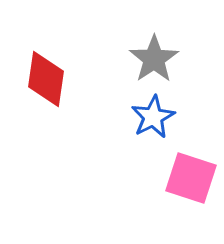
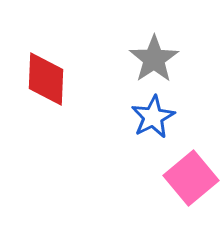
red diamond: rotated 6 degrees counterclockwise
pink square: rotated 32 degrees clockwise
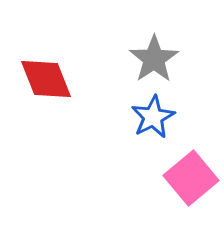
red diamond: rotated 24 degrees counterclockwise
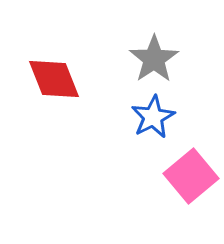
red diamond: moved 8 px right
pink square: moved 2 px up
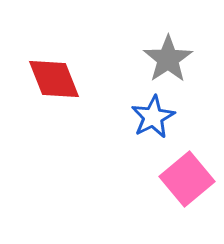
gray star: moved 14 px right
pink square: moved 4 px left, 3 px down
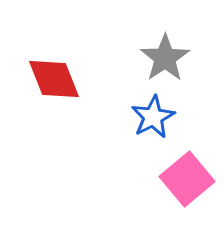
gray star: moved 3 px left, 1 px up
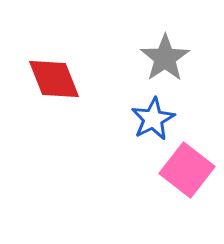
blue star: moved 2 px down
pink square: moved 9 px up; rotated 12 degrees counterclockwise
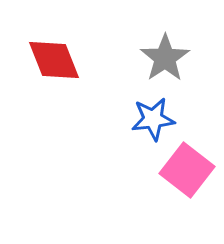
red diamond: moved 19 px up
blue star: rotated 21 degrees clockwise
